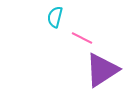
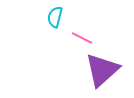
purple triangle: rotated 9 degrees counterclockwise
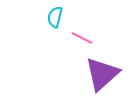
purple triangle: moved 4 px down
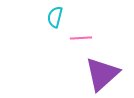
pink line: moved 1 px left; rotated 30 degrees counterclockwise
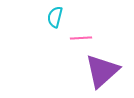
purple triangle: moved 3 px up
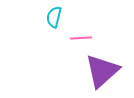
cyan semicircle: moved 1 px left
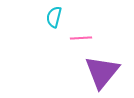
purple triangle: moved 1 px down; rotated 9 degrees counterclockwise
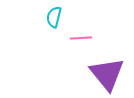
purple triangle: moved 5 px right, 2 px down; rotated 18 degrees counterclockwise
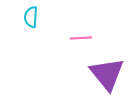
cyan semicircle: moved 23 px left; rotated 10 degrees counterclockwise
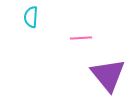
purple triangle: moved 1 px right, 1 px down
